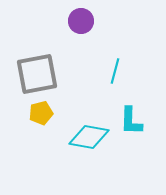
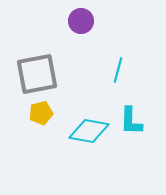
cyan line: moved 3 px right, 1 px up
cyan diamond: moved 6 px up
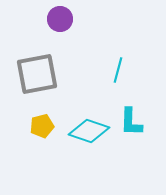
purple circle: moved 21 px left, 2 px up
yellow pentagon: moved 1 px right, 13 px down
cyan L-shape: moved 1 px down
cyan diamond: rotated 9 degrees clockwise
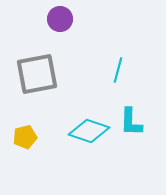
yellow pentagon: moved 17 px left, 11 px down
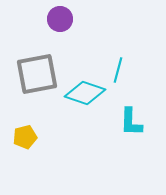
cyan diamond: moved 4 px left, 38 px up
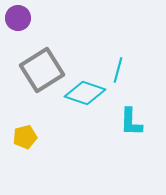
purple circle: moved 42 px left, 1 px up
gray square: moved 5 px right, 4 px up; rotated 21 degrees counterclockwise
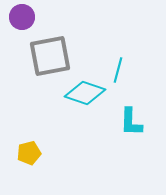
purple circle: moved 4 px right, 1 px up
gray square: moved 8 px right, 14 px up; rotated 21 degrees clockwise
yellow pentagon: moved 4 px right, 16 px down
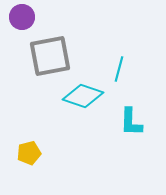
cyan line: moved 1 px right, 1 px up
cyan diamond: moved 2 px left, 3 px down
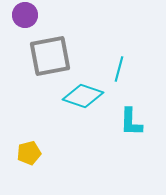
purple circle: moved 3 px right, 2 px up
